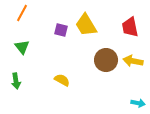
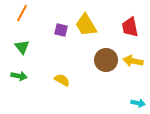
green arrow: moved 3 px right, 5 px up; rotated 70 degrees counterclockwise
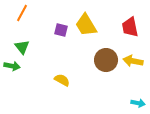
green arrow: moved 7 px left, 10 px up
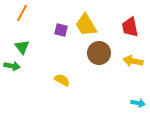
brown circle: moved 7 px left, 7 px up
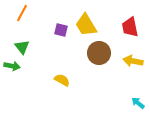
cyan arrow: rotated 152 degrees counterclockwise
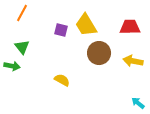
red trapezoid: rotated 100 degrees clockwise
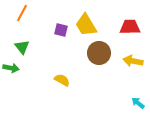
green arrow: moved 1 px left, 2 px down
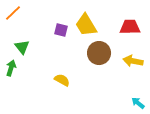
orange line: moved 9 px left; rotated 18 degrees clockwise
green arrow: rotated 84 degrees counterclockwise
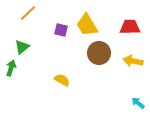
orange line: moved 15 px right
yellow trapezoid: moved 1 px right
green triangle: rotated 28 degrees clockwise
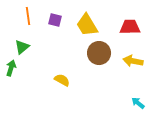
orange line: moved 3 px down; rotated 54 degrees counterclockwise
purple square: moved 6 px left, 10 px up
